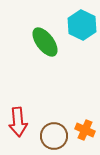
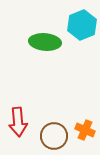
cyan hexagon: rotated 12 degrees clockwise
green ellipse: rotated 48 degrees counterclockwise
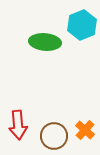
red arrow: moved 3 px down
orange cross: rotated 18 degrees clockwise
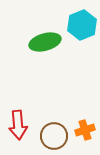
green ellipse: rotated 20 degrees counterclockwise
orange cross: rotated 30 degrees clockwise
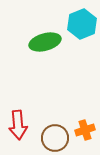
cyan hexagon: moved 1 px up
brown circle: moved 1 px right, 2 px down
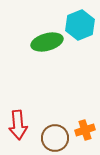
cyan hexagon: moved 2 px left, 1 px down
green ellipse: moved 2 px right
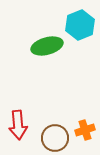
green ellipse: moved 4 px down
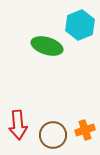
green ellipse: rotated 32 degrees clockwise
brown circle: moved 2 px left, 3 px up
